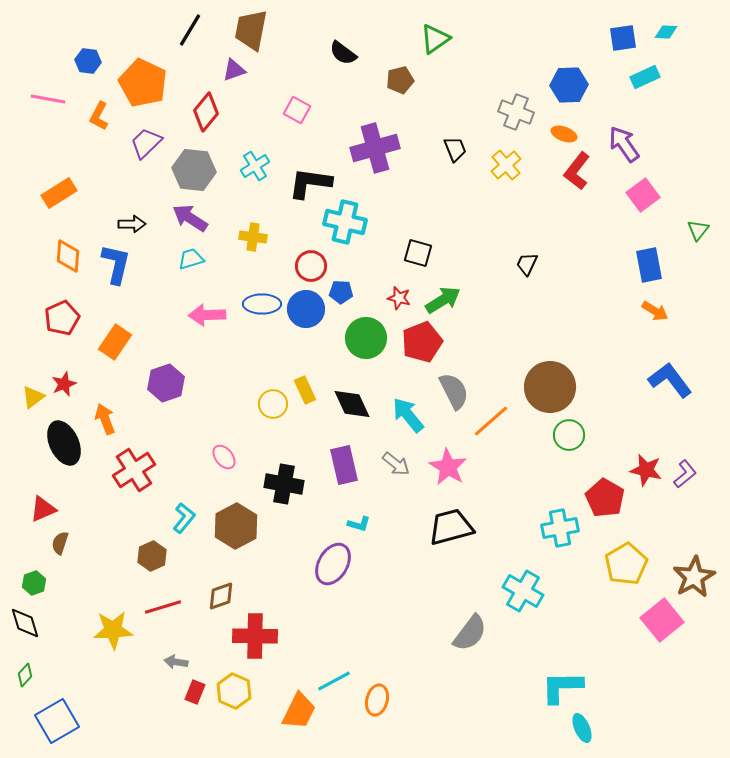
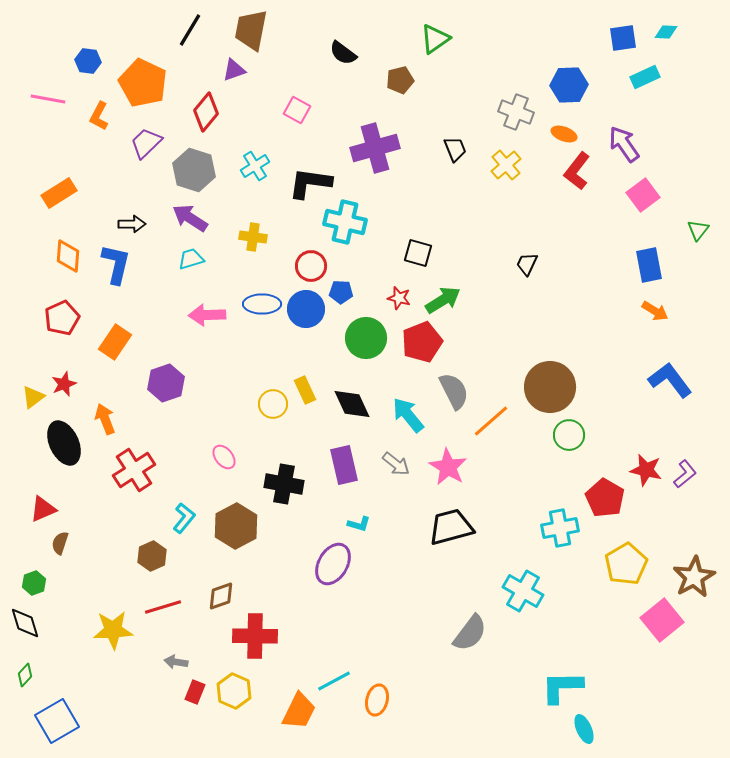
gray hexagon at (194, 170): rotated 12 degrees clockwise
cyan ellipse at (582, 728): moved 2 px right, 1 px down
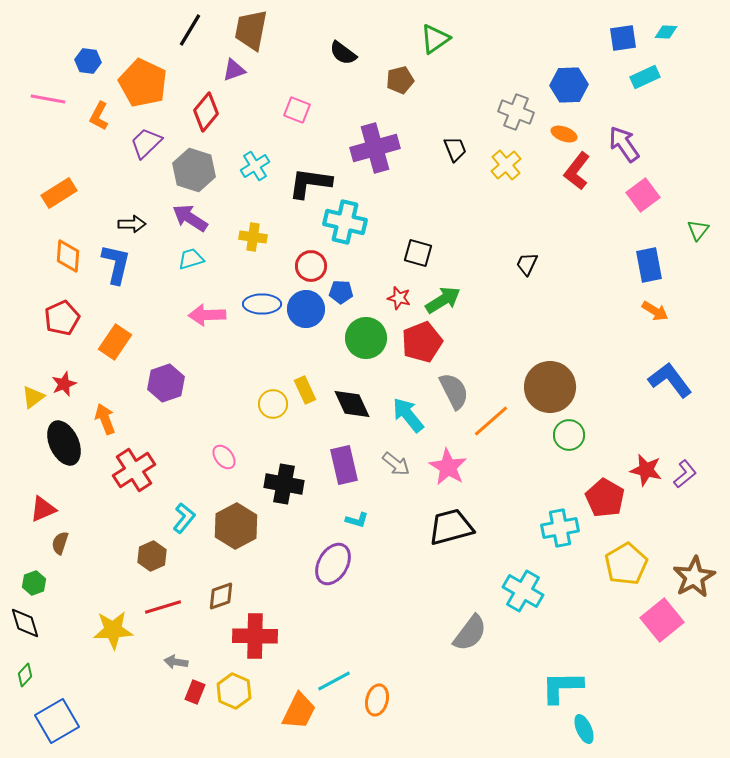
pink square at (297, 110): rotated 8 degrees counterclockwise
cyan L-shape at (359, 524): moved 2 px left, 4 px up
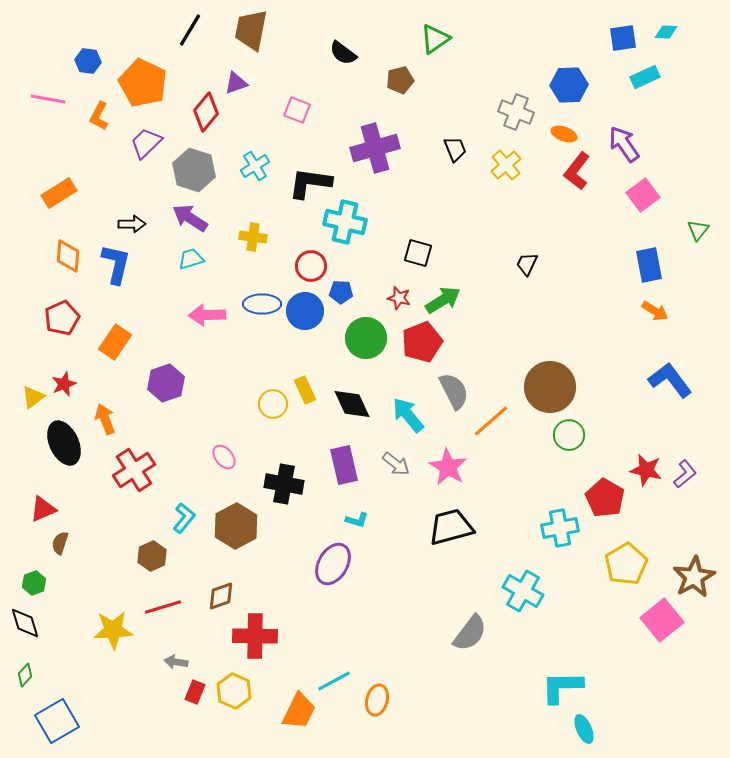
purple triangle at (234, 70): moved 2 px right, 13 px down
blue circle at (306, 309): moved 1 px left, 2 px down
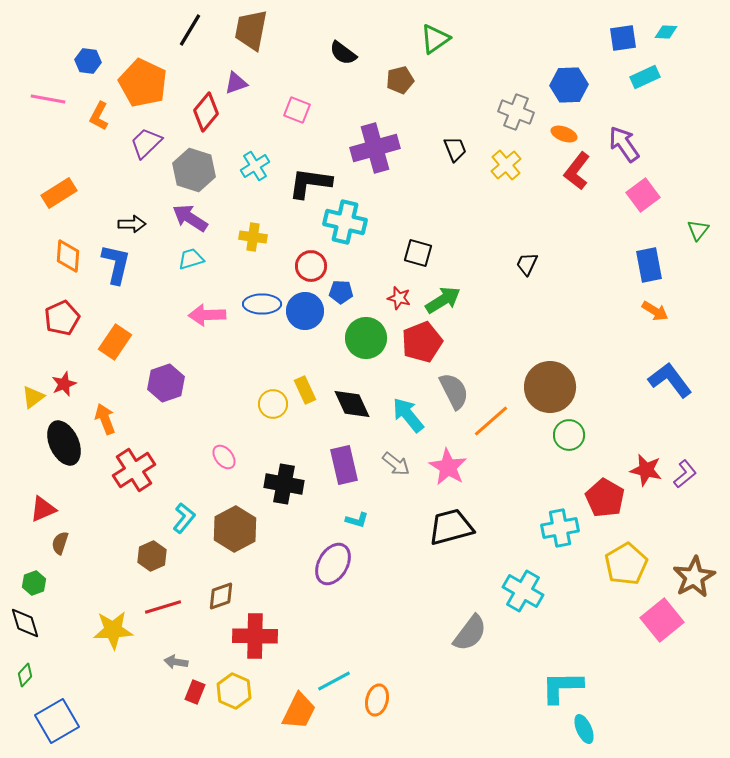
brown hexagon at (236, 526): moved 1 px left, 3 px down
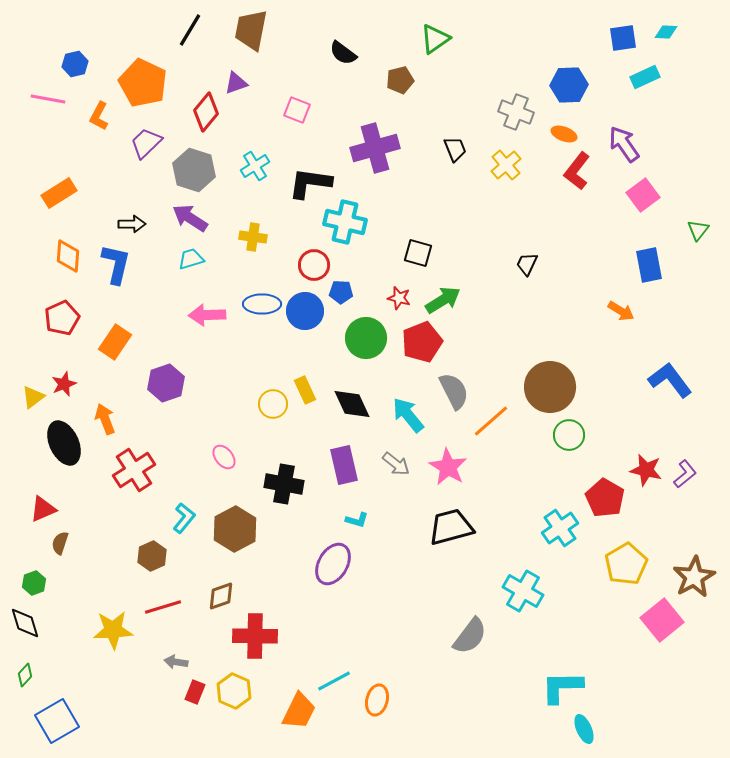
blue hexagon at (88, 61): moved 13 px left, 3 px down; rotated 20 degrees counterclockwise
red circle at (311, 266): moved 3 px right, 1 px up
orange arrow at (655, 311): moved 34 px left
cyan cross at (560, 528): rotated 24 degrees counterclockwise
gray semicircle at (470, 633): moved 3 px down
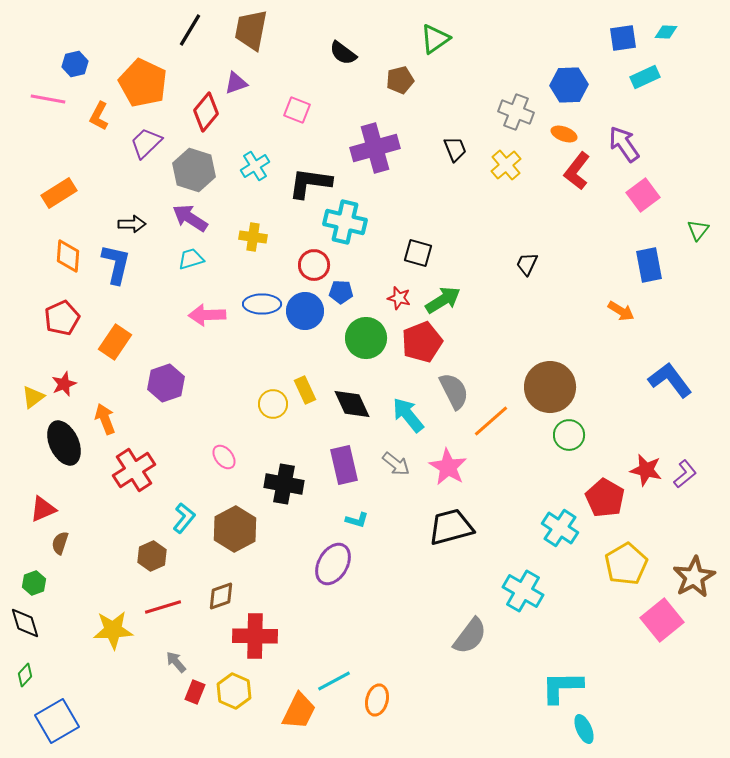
cyan cross at (560, 528): rotated 21 degrees counterclockwise
gray arrow at (176, 662): rotated 40 degrees clockwise
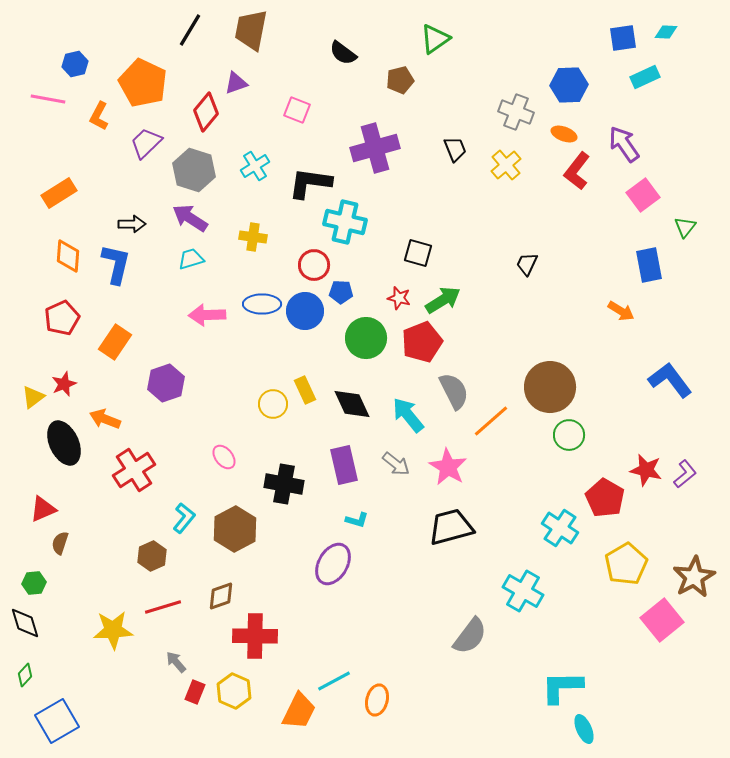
green triangle at (698, 230): moved 13 px left, 3 px up
orange arrow at (105, 419): rotated 48 degrees counterclockwise
green hexagon at (34, 583): rotated 15 degrees clockwise
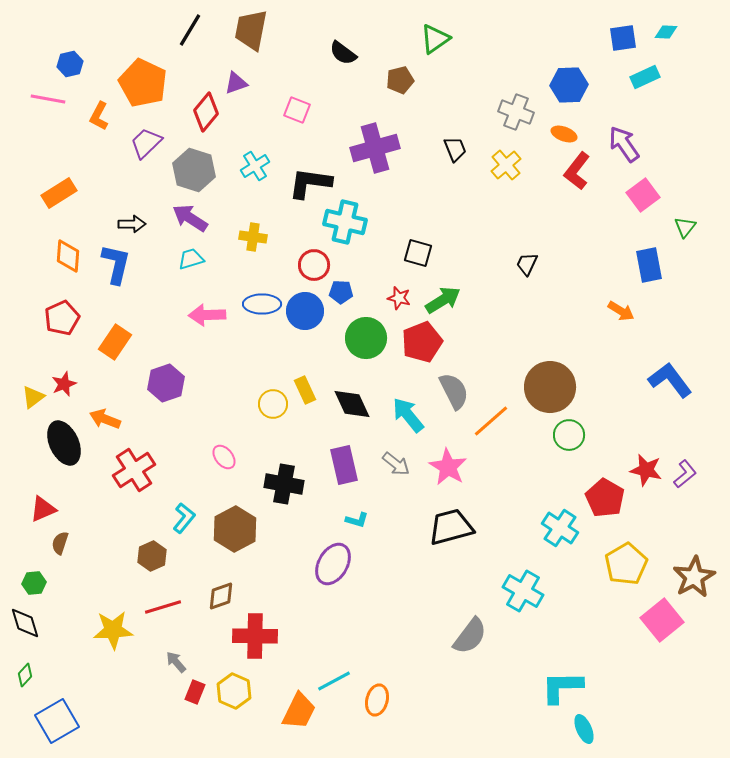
blue hexagon at (75, 64): moved 5 px left
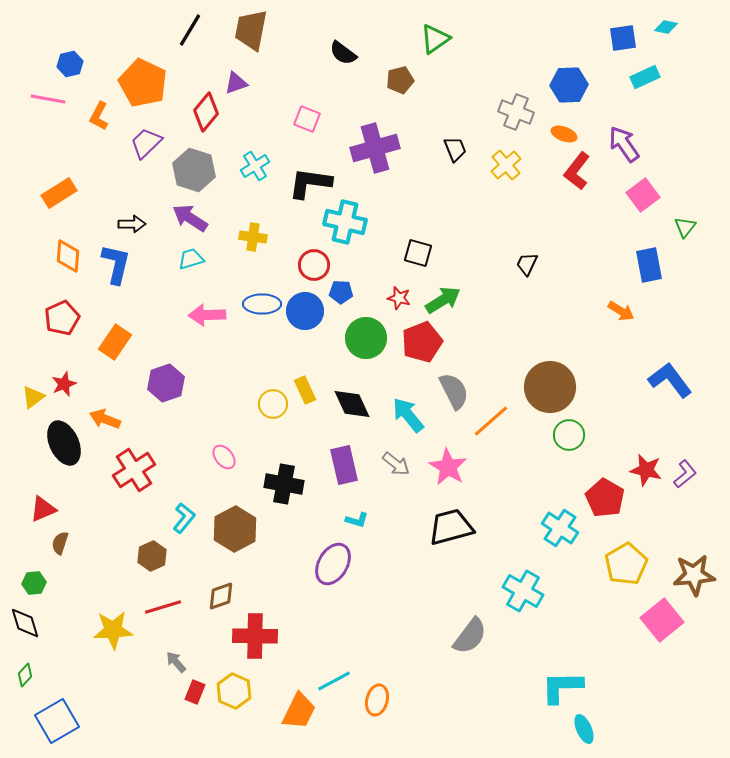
cyan diamond at (666, 32): moved 5 px up; rotated 10 degrees clockwise
pink square at (297, 110): moved 10 px right, 9 px down
brown star at (694, 577): moved 2 px up; rotated 24 degrees clockwise
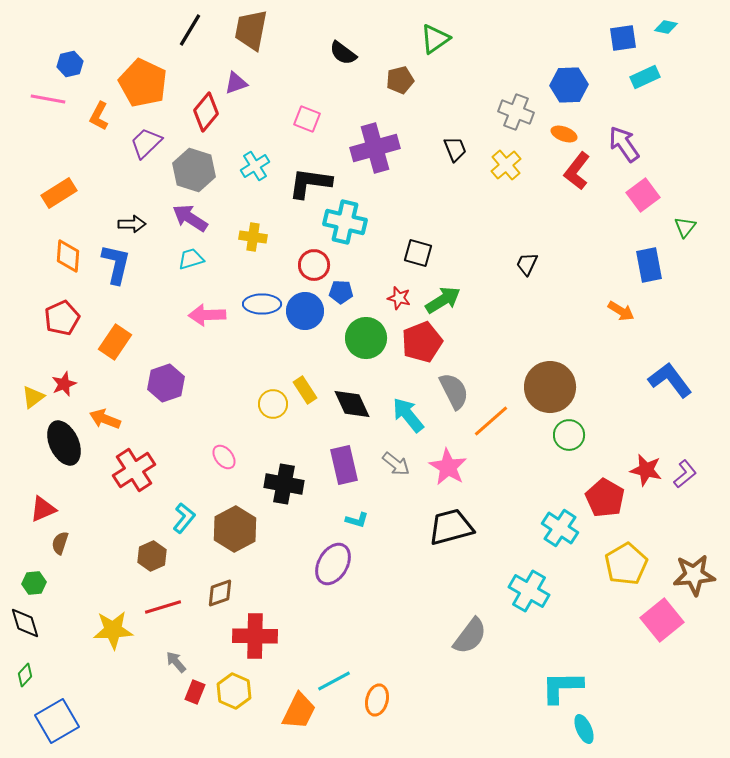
yellow rectangle at (305, 390): rotated 8 degrees counterclockwise
cyan cross at (523, 591): moved 6 px right
brown diamond at (221, 596): moved 1 px left, 3 px up
